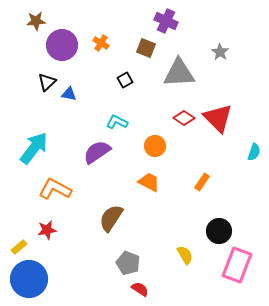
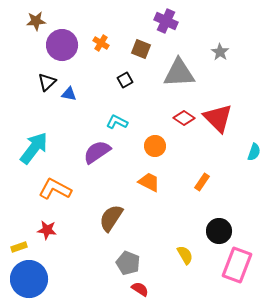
brown square: moved 5 px left, 1 px down
red star: rotated 18 degrees clockwise
yellow rectangle: rotated 21 degrees clockwise
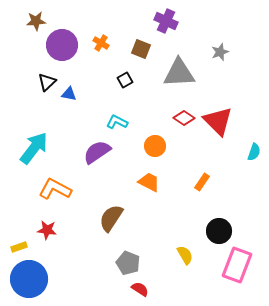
gray star: rotated 18 degrees clockwise
red triangle: moved 3 px down
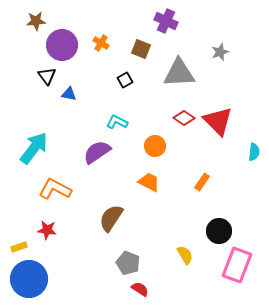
black triangle: moved 6 px up; rotated 24 degrees counterclockwise
cyan semicircle: rotated 12 degrees counterclockwise
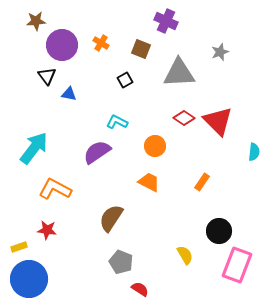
gray pentagon: moved 7 px left, 1 px up
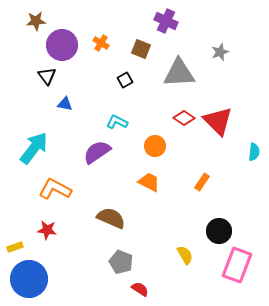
blue triangle: moved 4 px left, 10 px down
brown semicircle: rotated 80 degrees clockwise
yellow rectangle: moved 4 px left
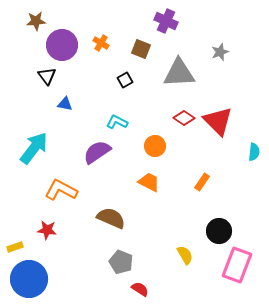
orange L-shape: moved 6 px right, 1 px down
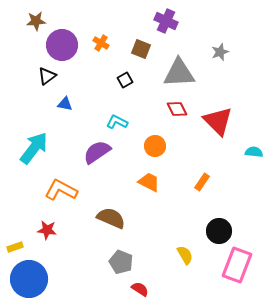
black triangle: rotated 30 degrees clockwise
red diamond: moved 7 px left, 9 px up; rotated 30 degrees clockwise
cyan semicircle: rotated 90 degrees counterclockwise
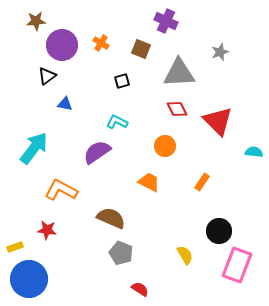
black square: moved 3 px left, 1 px down; rotated 14 degrees clockwise
orange circle: moved 10 px right
gray pentagon: moved 9 px up
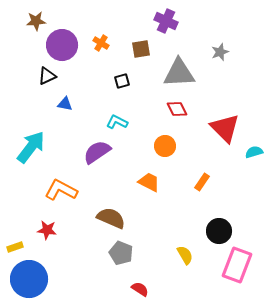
brown square: rotated 30 degrees counterclockwise
black triangle: rotated 12 degrees clockwise
red triangle: moved 7 px right, 7 px down
cyan arrow: moved 3 px left, 1 px up
cyan semicircle: rotated 24 degrees counterclockwise
